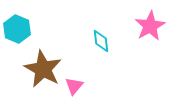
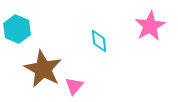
cyan diamond: moved 2 px left
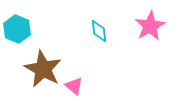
cyan diamond: moved 10 px up
pink triangle: rotated 30 degrees counterclockwise
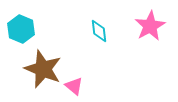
cyan hexagon: moved 4 px right
brown star: rotated 6 degrees counterclockwise
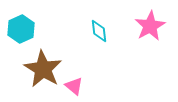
cyan hexagon: rotated 12 degrees clockwise
brown star: rotated 9 degrees clockwise
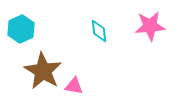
pink star: rotated 24 degrees clockwise
brown star: moved 2 px down
pink triangle: rotated 30 degrees counterclockwise
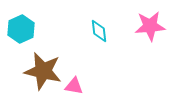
brown star: rotated 18 degrees counterclockwise
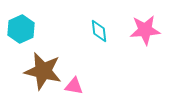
pink star: moved 5 px left, 4 px down
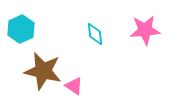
cyan diamond: moved 4 px left, 3 px down
pink triangle: rotated 24 degrees clockwise
